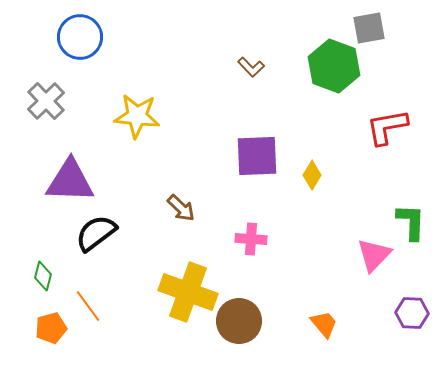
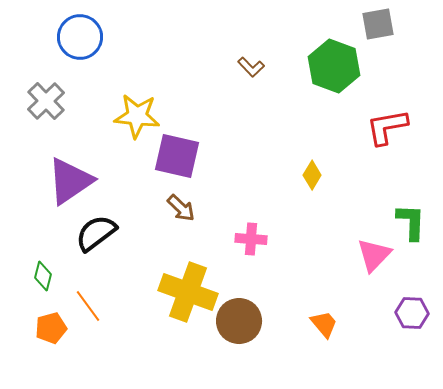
gray square: moved 9 px right, 4 px up
purple square: moved 80 px left; rotated 15 degrees clockwise
purple triangle: rotated 36 degrees counterclockwise
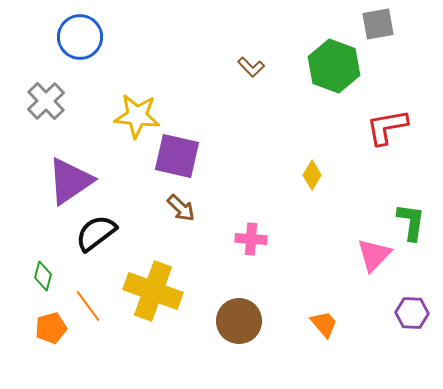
green L-shape: rotated 6 degrees clockwise
yellow cross: moved 35 px left, 1 px up
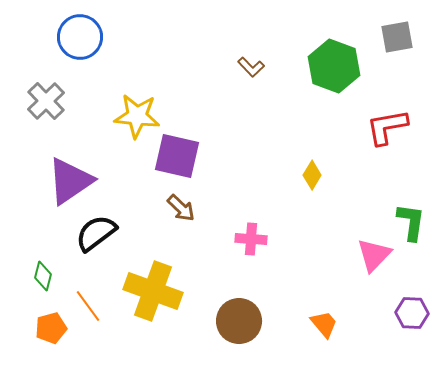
gray square: moved 19 px right, 13 px down
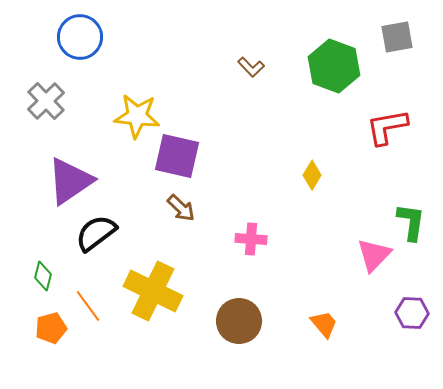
yellow cross: rotated 6 degrees clockwise
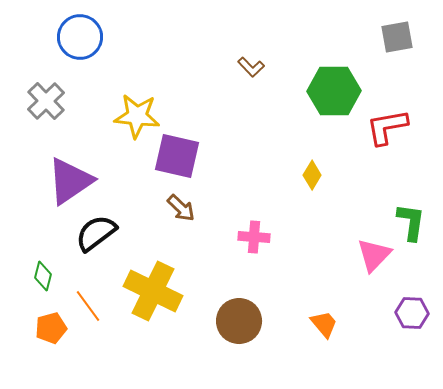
green hexagon: moved 25 px down; rotated 21 degrees counterclockwise
pink cross: moved 3 px right, 2 px up
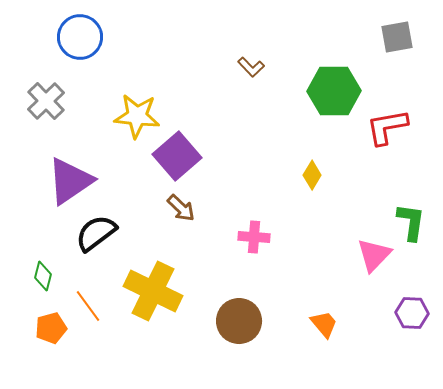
purple square: rotated 36 degrees clockwise
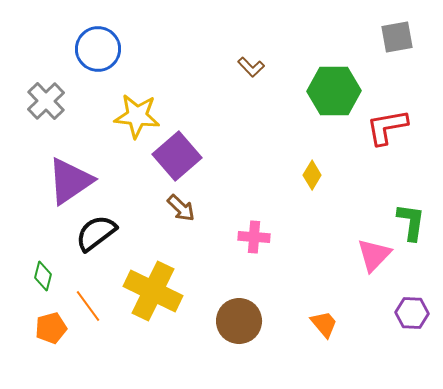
blue circle: moved 18 px right, 12 px down
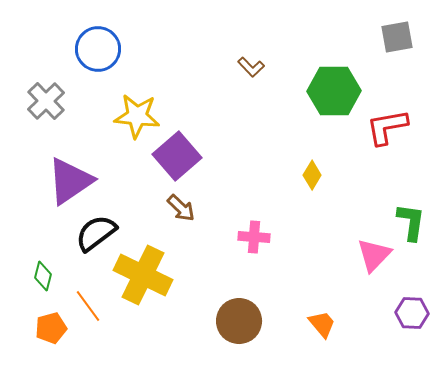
yellow cross: moved 10 px left, 16 px up
orange trapezoid: moved 2 px left
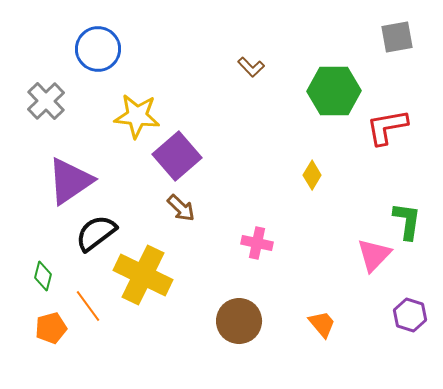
green L-shape: moved 4 px left, 1 px up
pink cross: moved 3 px right, 6 px down; rotated 8 degrees clockwise
purple hexagon: moved 2 px left, 2 px down; rotated 16 degrees clockwise
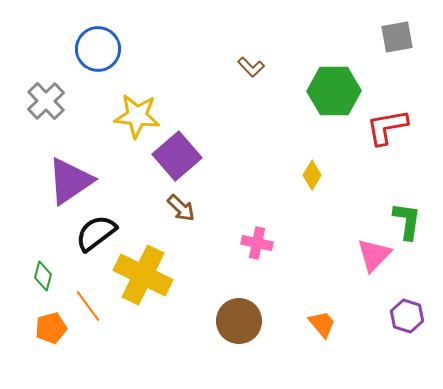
purple hexagon: moved 3 px left, 1 px down
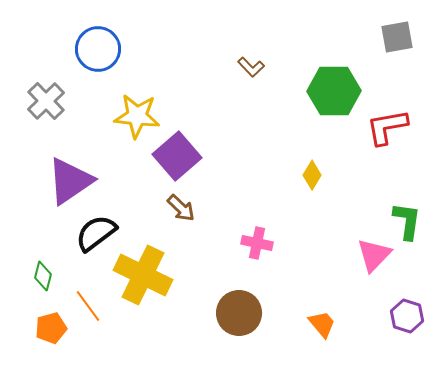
brown circle: moved 8 px up
